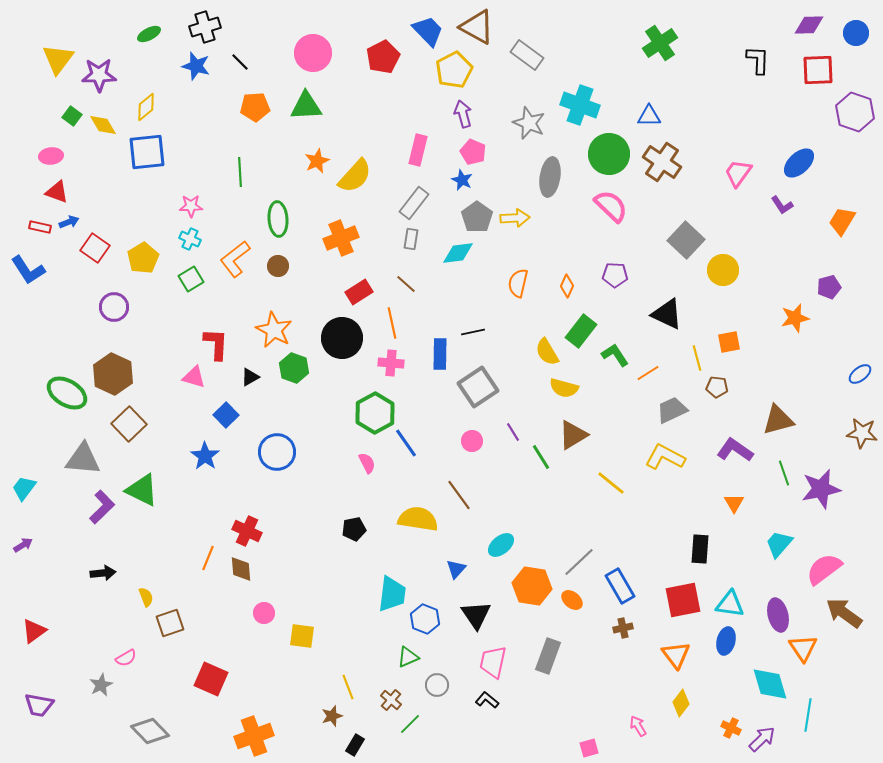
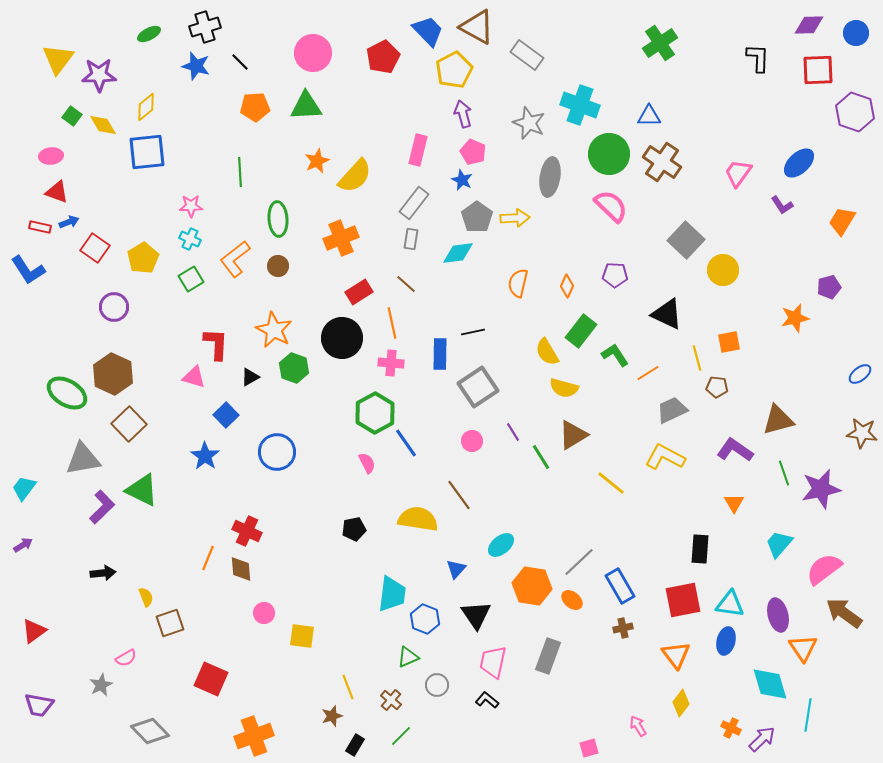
black L-shape at (758, 60): moved 2 px up
gray triangle at (83, 459): rotated 15 degrees counterclockwise
green line at (410, 724): moved 9 px left, 12 px down
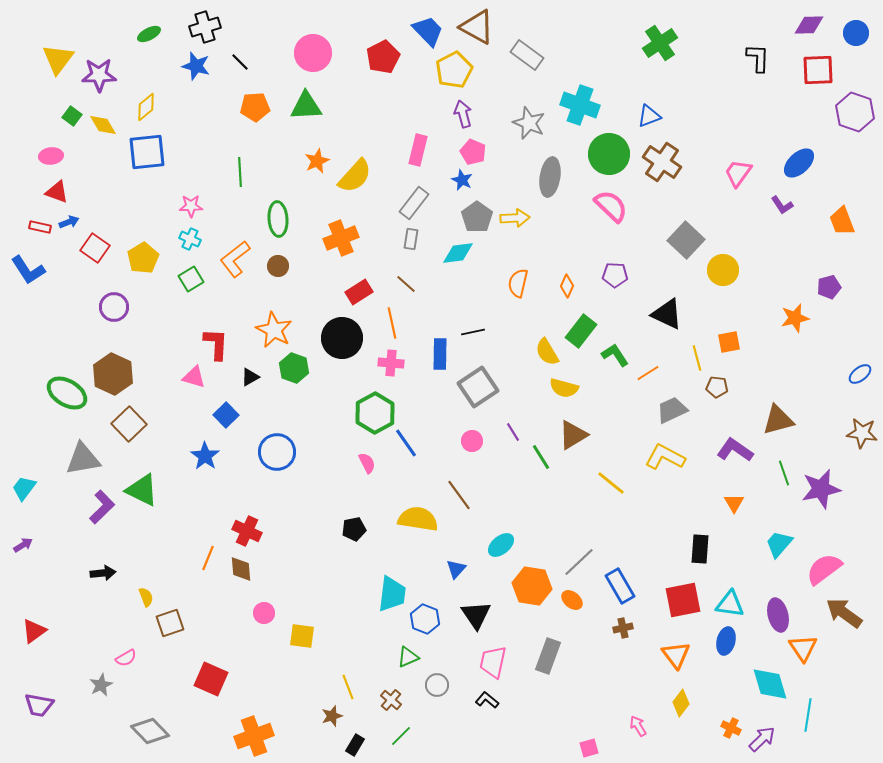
blue triangle at (649, 116): rotated 20 degrees counterclockwise
orange trapezoid at (842, 221): rotated 52 degrees counterclockwise
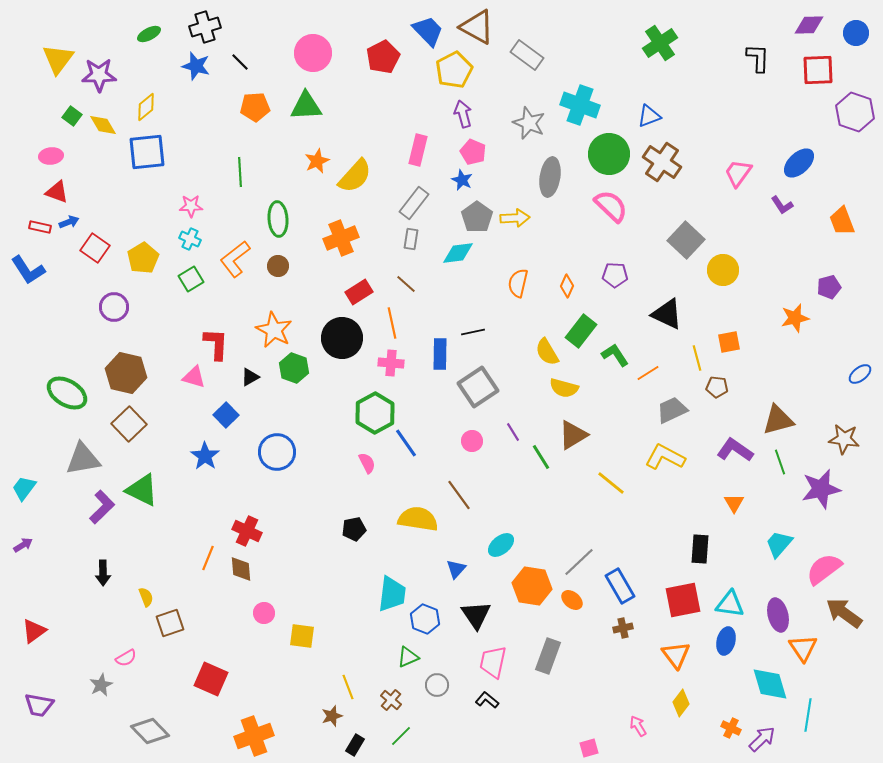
brown hexagon at (113, 374): moved 13 px right, 1 px up; rotated 12 degrees counterclockwise
brown star at (862, 433): moved 18 px left, 6 px down
green line at (784, 473): moved 4 px left, 11 px up
black arrow at (103, 573): rotated 95 degrees clockwise
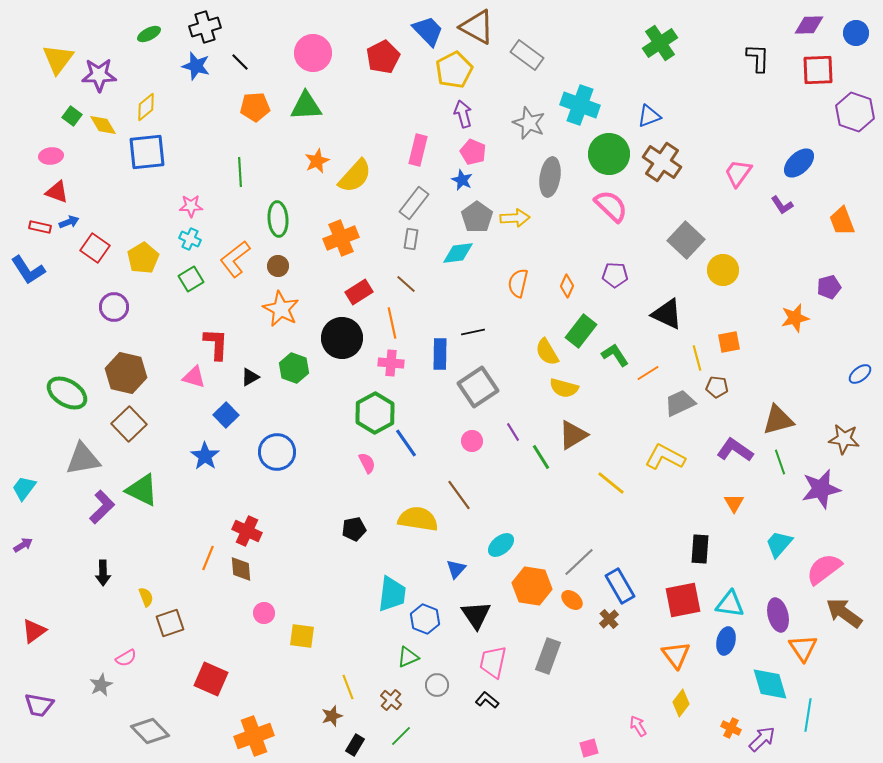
orange star at (274, 330): moved 7 px right, 21 px up
gray trapezoid at (672, 410): moved 8 px right, 7 px up
brown cross at (623, 628): moved 14 px left, 9 px up; rotated 30 degrees counterclockwise
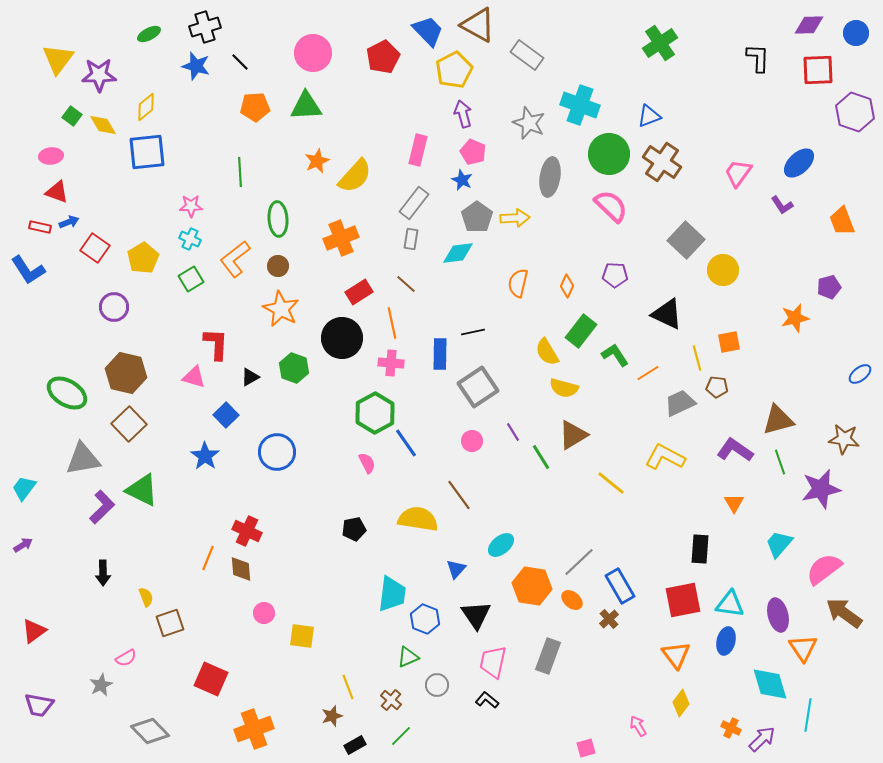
brown triangle at (477, 27): moved 1 px right, 2 px up
orange cross at (254, 736): moved 7 px up
black rectangle at (355, 745): rotated 30 degrees clockwise
pink square at (589, 748): moved 3 px left
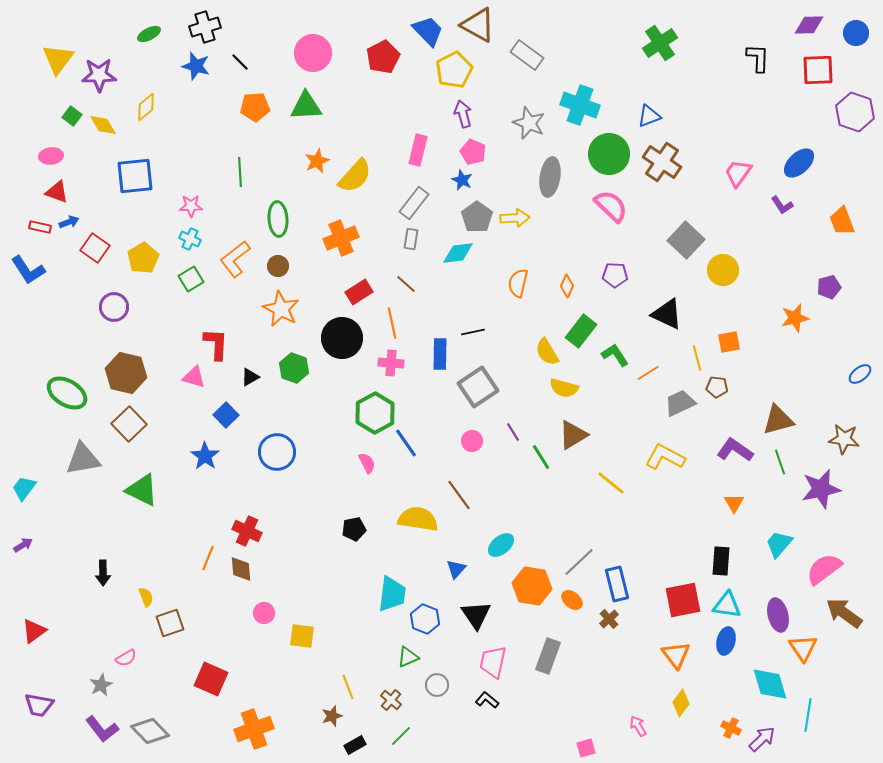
blue square at (147, 152): moved 12 px left, 24 px down
purple L-shape at (102, 507): moved 222 px down; rotated 96 degrees clockwise
black rectangle at (700, 549): moved 21 px right, 12 px down
blue rectangle at (620, 586): moved 3 px left, 2 px up; rotated 16 degrees clockwise
cyan triangle at (730, 604): moved 3 px left, 1 px down
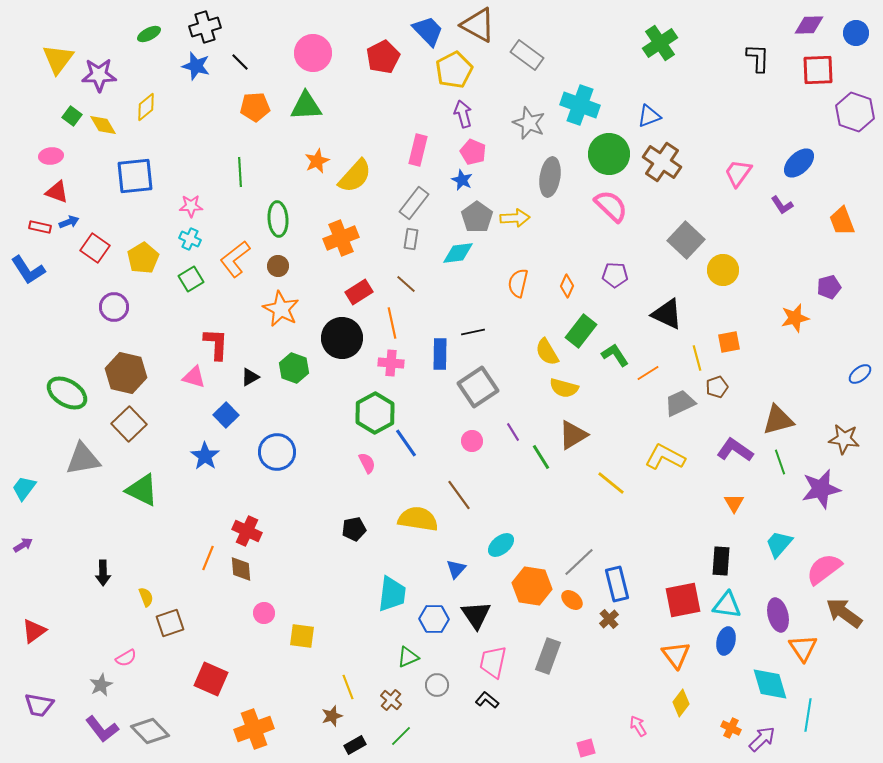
brown pentagon at (717, 387): rotated 25 degrees counterclockwise
blue hexagon at (425, 619): moved 9 px right; rotated 20 degrees counterclockwise
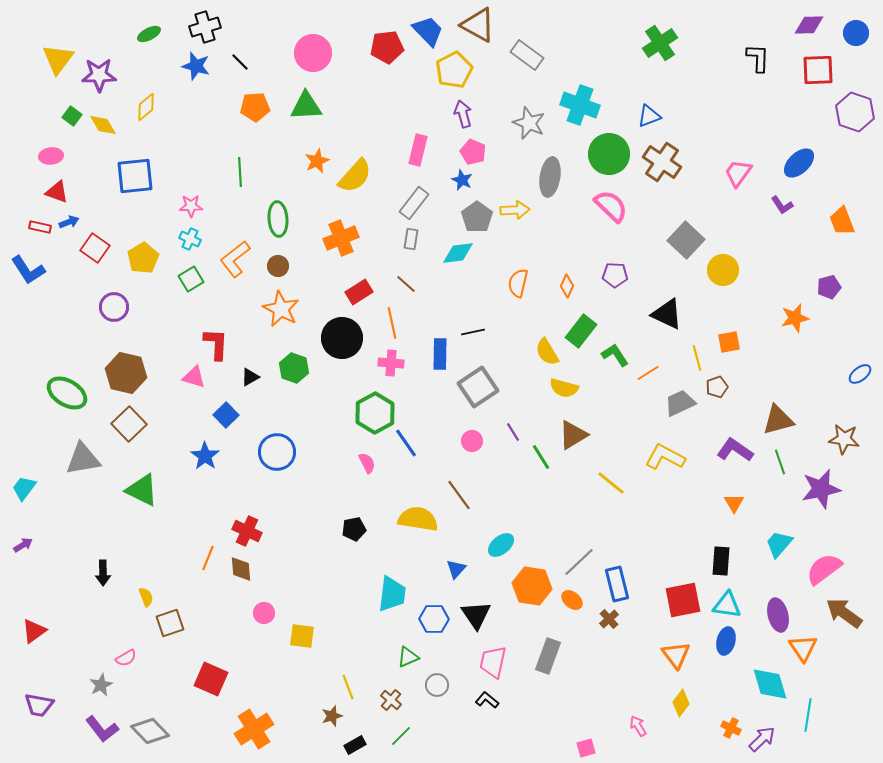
red pentagon at (383, 57): moved 4 px right, 10 px up; rotated 20 degrees clockwise
yellow arrow at (515, 218): moved 8 px up
orange cross at (254, 729): rotated 12 degrees counterclockwise
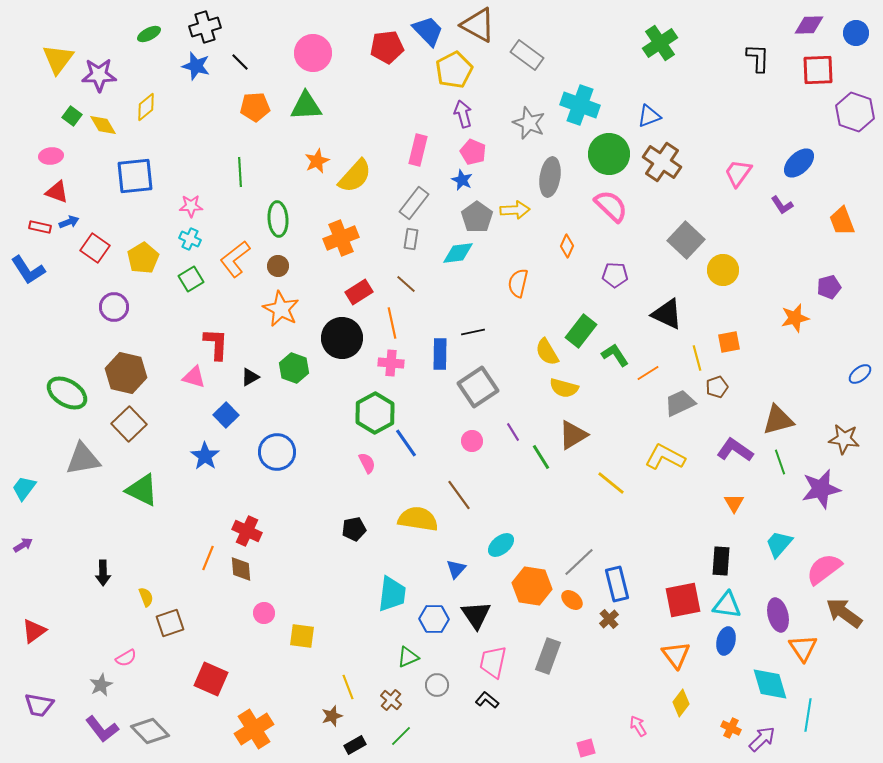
orange diamond at (567, 286): moved 40 px up
